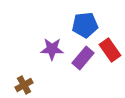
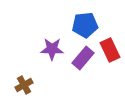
red rectangle: rotated 10 degrees clockwise
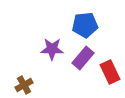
red rectangle: moved 22 px down
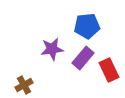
blue pentagon: moved 2 px right, 1 px down
purple star: rotated 10 degrees counterclockwise
red rectangle: moved 1 px left, 2 px up
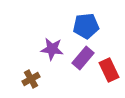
blue pentagon: moved 1 px left
purple star: rotated 15 degrees clockwise
brown cross: moved 7 px right, 6 px up
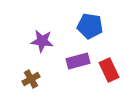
blue pentagon: moved 4 px right; rotated 15 degrees clockwise
purple star: moved 10 px left, 8 px up
purple rectangle: moved 5 px left, 3 px down; rotated 35 degrees clockwise
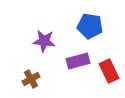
purple star: moved 2 px right
red rectangle: moved 1 px down
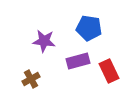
blue pentagon: moved 1 px left, 2 px down
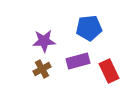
blue pentagon: rotated 15 degrees counterclockwise
purple star: rotated 10 degrees counterclockwise
brown cross: moved 11 px right, 10 px up
